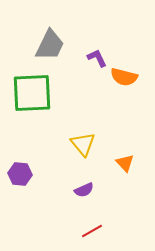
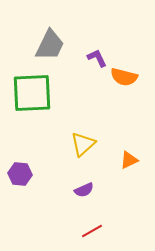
yellow triangle: rotated 28 degrees clockwise
orange triangle: moved 4 px right, 3 px up; rotated 48 degrees clockwise
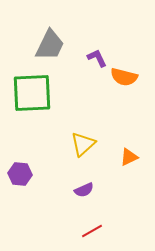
orange triangle: moved 3 px up
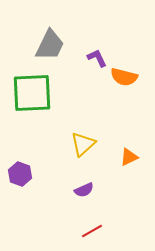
purple hexagon: rotated 15 degrees clockwise
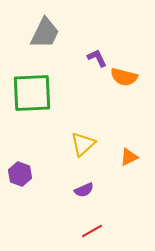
gray trapezoid: moved 5 px left, 12 px up
